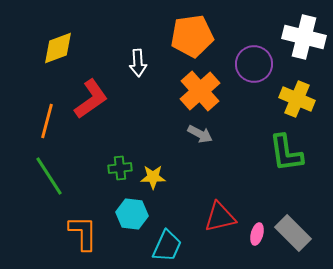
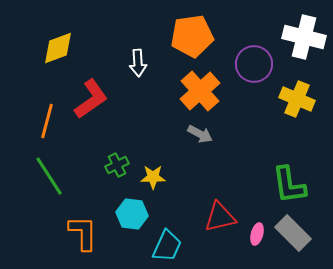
green L-shape: moved 3 px right, 32 px down
green cross: moved 3 px left, 3 px up; rotated 20 degrees counterclockwise
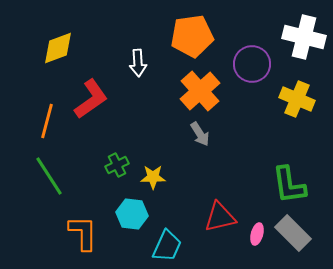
purple circle: moved 2 px left
gray arrow: rotated 30 degrees clockwise
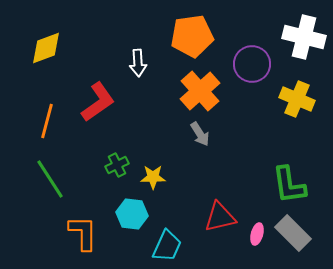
yellow diamond: moved 12 px left
red L-shape: moved 7 px right, 3 px down
green line: moved 1 px right, 3 px down
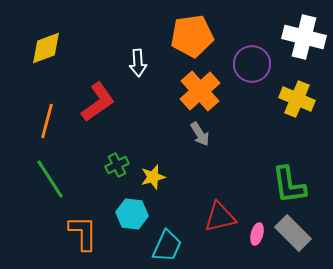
yellow star: rotated 15 degrees counterclockwise
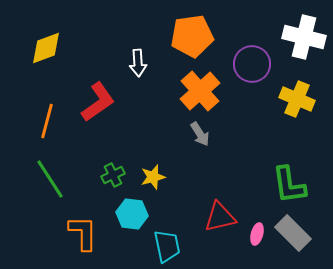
green cross: moved 4 px left, 10 px down
cyan trapezoid: rotated 36 degrees counterclockwise
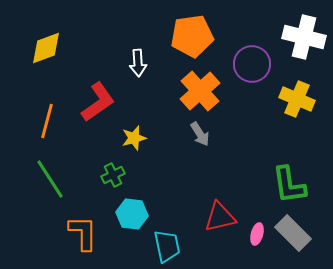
yellow star: moved 19 px left, 39 px up
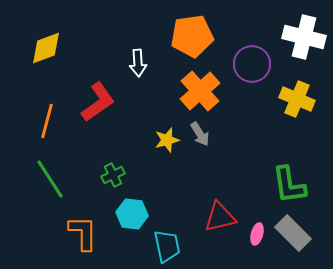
yellow star: moved 33 px right, 2 px down
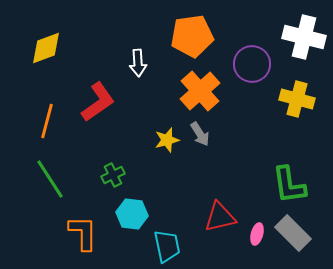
yellow cross: rotated 8 degrees counterclockwise
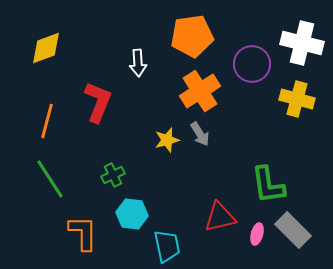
white cross: moved 2 px left, 6 px down
orange cross: rotated 9 degrees clockwise
red L-shape: rotated 33 degrees counterclockwise
green L-shape: moved 21 px left
gray rectangle: moved 3 px up
